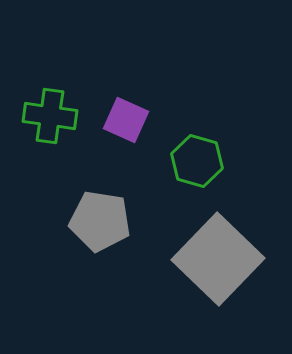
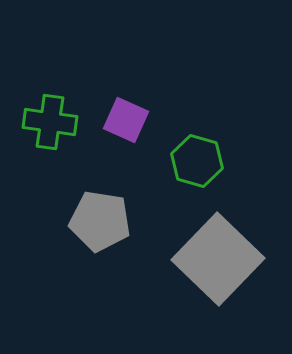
green cross: moved 6 px down
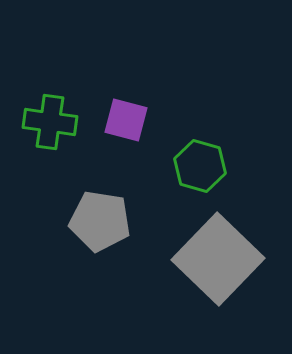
purple square: rotated 9 degrees counterclockwise
green hexagon: moved 3 px right, 5 px down
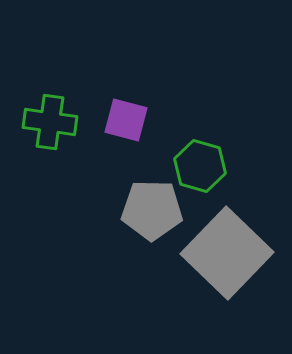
gray pentagon: moved 52 px right, 11 px up; rotated 8 degrees counterclockwise
gray square: moved 9 px right, 6 px up
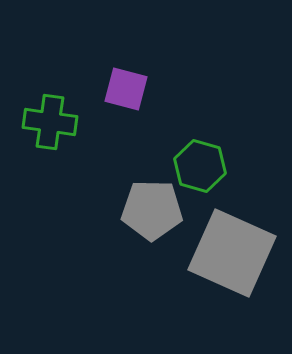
purple square: moved 31 px up
gray square: moved 5 px right; rotated 20 degrees counterclockwise
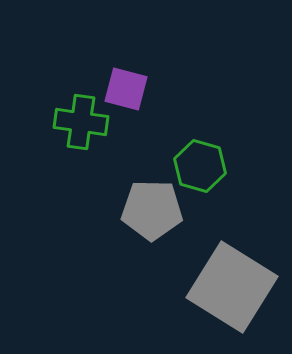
green cross: moved 31 px right
gray square: moved 34 px down; rotated 8 degrees clockwise
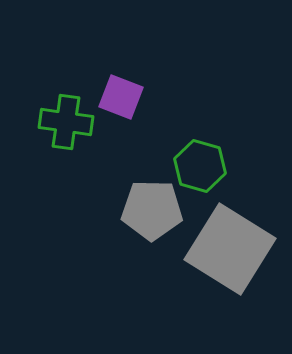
purple square: moved 5 px left, 8 px down; rotated 6 degrees clockwise
green cross: moved 15 px left
gray square: moved 2 px left, 38 px up
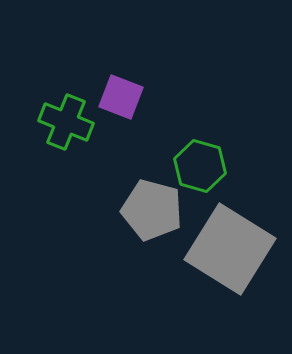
green cross: rotated 14 degrees clockwise
gray pentagon: rotated 14 degrees clockwise
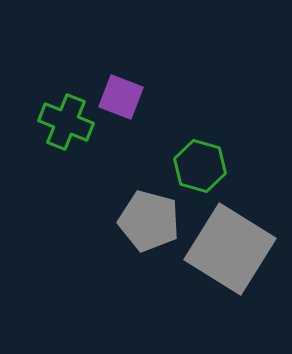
gray pentagon: moved 3 px left, 11 px down
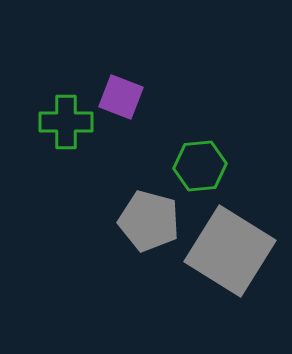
green cross: rotated 22 degrees counterclockwise
green hexagon: rotated 21 degrees counterclockwise
gray square: moved 2 px down
